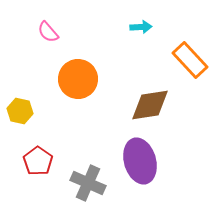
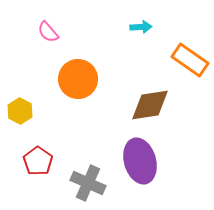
orange rectangle: rotated 12 degrees counterclockwise
yellow hexagon: rotated 15 degrees clockwise
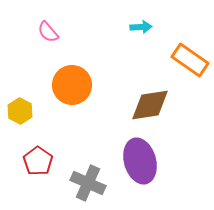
orange circle: moved 6 px left, 6 px down
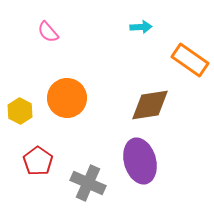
orange circle: moved 5 px left, 13 px down
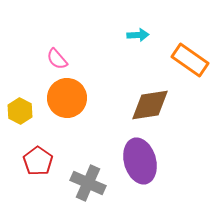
cyan arrow: moved 3 px left, 8 px down
pink semicircle: moved 9 px right, 27 px down
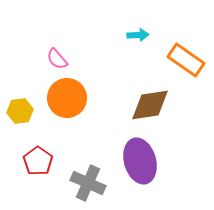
orange rectangle: moved 4 px left
yellow hexagon: rotated 25 degrees clockwise
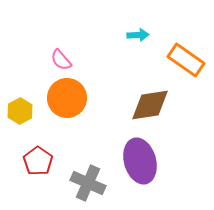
pink semicircle: moved 4 px right, 1 px down
yellow hexagon: rotated 20 degrees counterclockwise
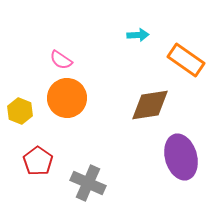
pink semicircle: rotated 15 degrees counterclockwise
yellow hexagon: rotated 10 degrees counterclockwise
purple ellipse: moved 41 px right, 4 px up
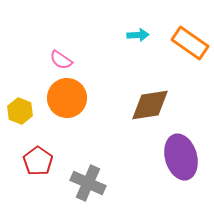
orange rectangle: moved 4 px right, 17 px up
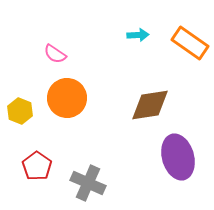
pink semicircle: moved 6 px left, 6 px up
purple ellipse: moved 3 px left
red pentagon: moved 1 px left, 5 px down
